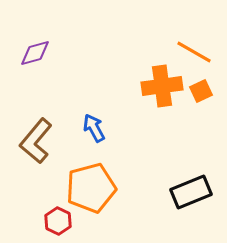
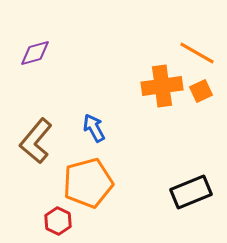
orange line: moved 3 px right, 1 px down
orange pentagon: moved 3 px left, 5 px up
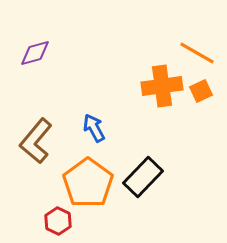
orange pentagon: rotated 21 degrees counterclockwise
black rectangle: moved 48 px left, 15 px up; rotated 24 degrees counterclockwise
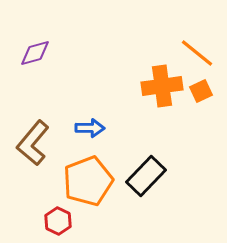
orange line: rotated 9 degrees clockwise
blue arrow: moved 4 px left; rotated 120 degrees clockwise
brown L-shape: moved 3 px left, 2 px down
black rectangle: moved 3 px right, 1 px up
orange pentagon: moved 2 px up; rotated 15 degrees clockwise
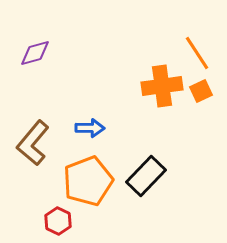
orange line: rotated 18 degrees clockwise
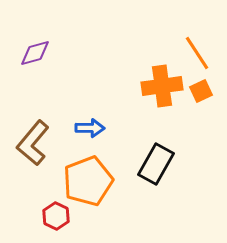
black rectangle: moved 10 px right, 12 px up; rotated 15 degrees counterclockwise
red hexagon: moved 2 px left, 5 px up
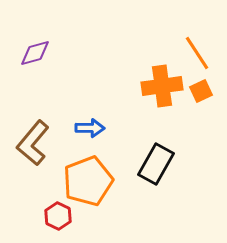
red hexagon: moved 2 px right
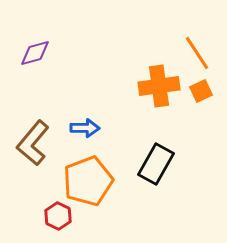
orange cross: moved 3 px left
blue arrow: moved 5 px left
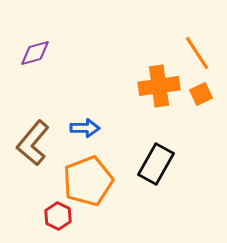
orange square: moved 3 px down
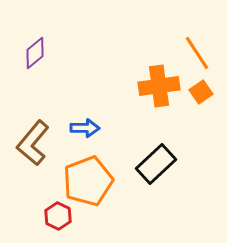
purple diamond: rotated 24 degrees counterclockwise
orange square: moved 2 px up; rotated 10 degrees counterclockwise
black rectangle: rotated 18 degrees clockwise
